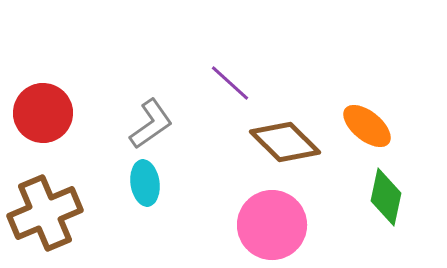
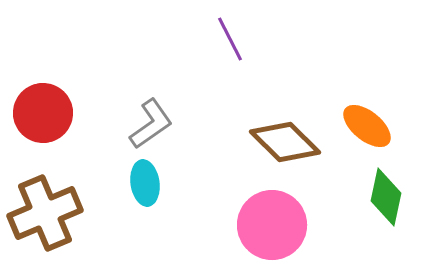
purple line: moved 44 px up; rotated 21 degrees clockwise
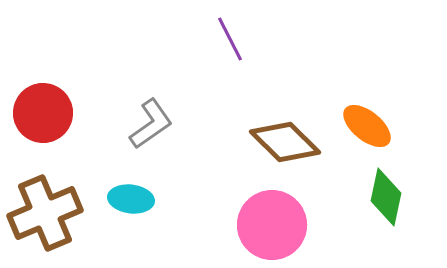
cyan ellipse: moved 14 px left, 16 px down; rotated 75 degrees counterclockwise
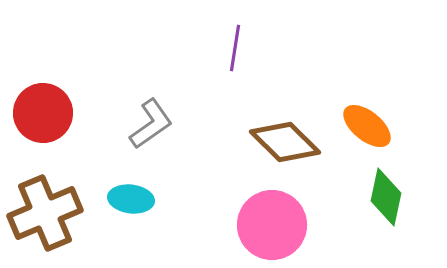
purple line: moved 5 px right, 9 px down; rotated 36 degrees clockwise
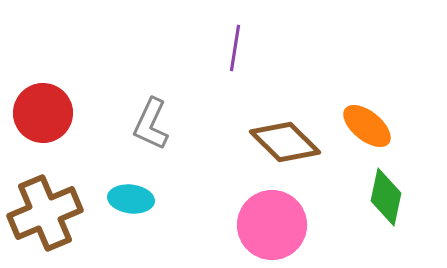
gray L-shape: rotated 150 degrees clockwise
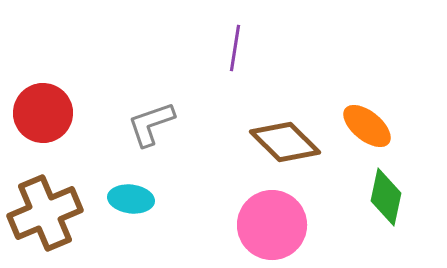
gray L-shape: rotated 46 degrees clockwise
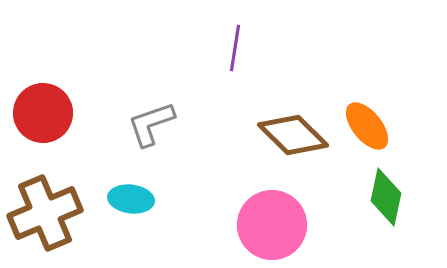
orange ellipse: rotated 12 degrees clockwise
brown diamond: moved 8 px right, 7 px up
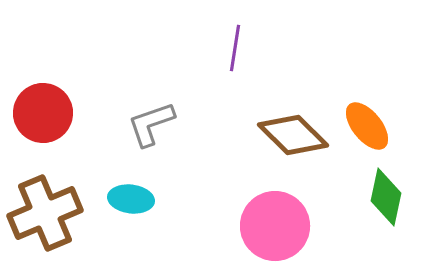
pink circle: moved 3 px right, 1 px down
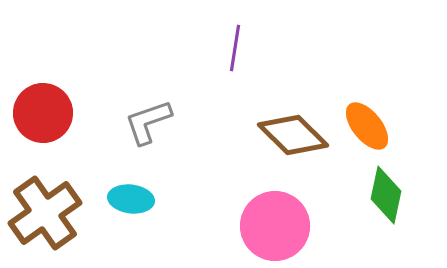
gray L-shape: moved 3 px left, 2 px up
green diamond: moved 2 px up
brown cross: rotated 12 degrees counterclockwise
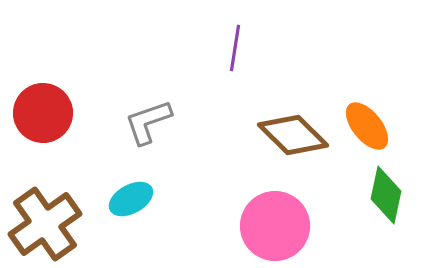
cyan ellipse: rotated 36 degrees counterclockwise
brown cross: moved 11 px down
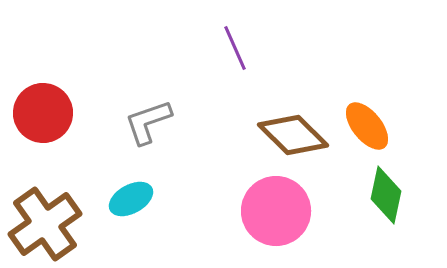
purple line: rotated 33 degrees counterclockwise
pink circle: moved 1 px right, 15 px up
